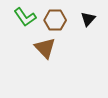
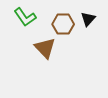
brown hexagon: moved 8 px right, 4 px down
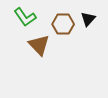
brown triangle: moved 6 px left, 3 px up
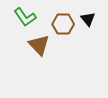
black triangle: rotated 21 degrees counterclockwise
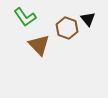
brown hexagon: moved 4 px right, 4 px down; rotated 20 degrees clockwise
